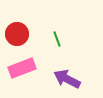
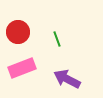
red circle: moved 1 px right, 2 px up
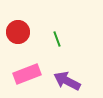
pink rectangle: moved 5 px right, 6 px down
purple arrow: moved 2 px down
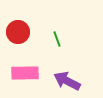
pink rectangle: moved 2 px left, 1 px up; rotated 20 degrees clockwise
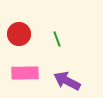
red circle: moved 1 px right, 2 px down
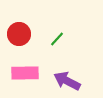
green line: rotated 63 degrees clockwise
